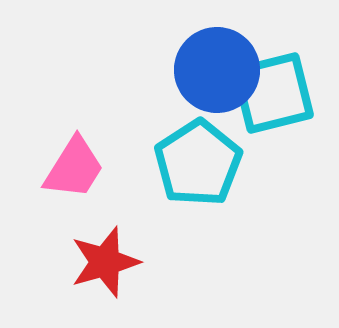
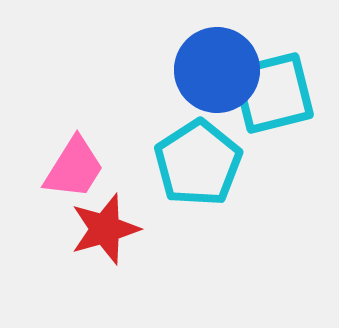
red star: moved 33 px up
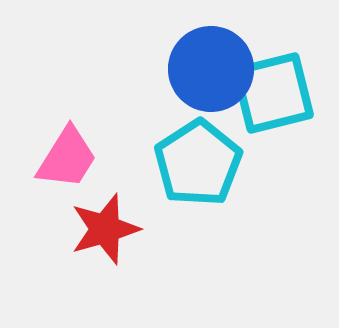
blue circle: moved 6 px left, 1 px up
pink trapezoid: moved 7 px left, 10 px up
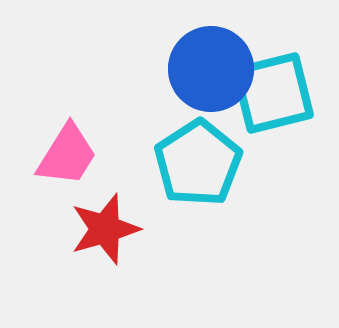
pink trapezoid: moved 3 px up
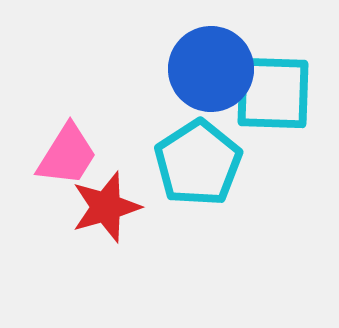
cyan square: rotated 16 degrees clockwise
red star: moved 1 px right, 22 px up
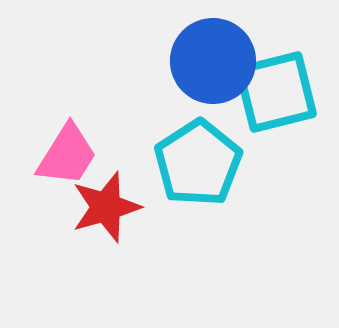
blue circle: moved 2 px right, 8 px up
cyan square: moved 3 px right, 1 px up; rotated 16 degrees counterclockwise
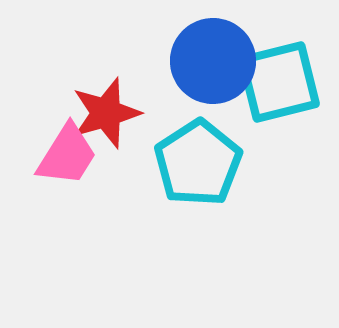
cyan square: moved 3 px right, 10 px up
red star: moved 94 px up
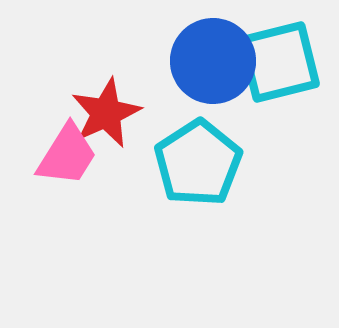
cyan square: moved 20 px up
red star: rotated 8 degrees counterclockwise
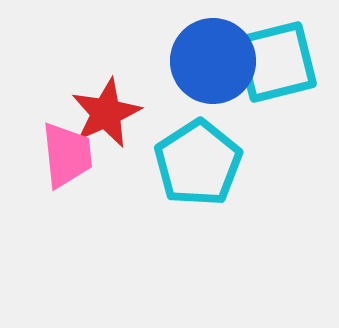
cyan square: moved 3 px left
pink trapezoid: rotated 38 degrees counterclockwise
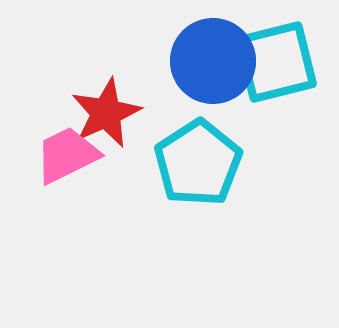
pink trapezoid: rotated 110 degrees counterclockwise
